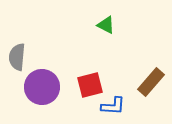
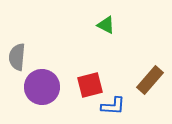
brown rectangle: moved 1 px left, 2 px up
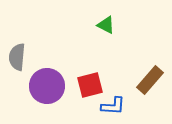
purple circle: moved 5 px right, 1 px up
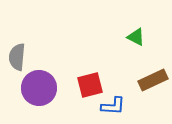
green triangle: moved 30 px right, 12 px down
brown rectangle: moved 3 px right; rotated 24 degrees clockwise
purple circle: moved 8 px left, 2 px down
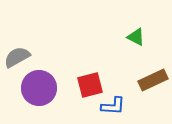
gray semicircle: rotated 56 degrees clockwise
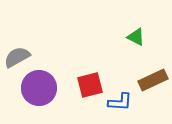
blue L-shape: moved 7 px right, 4 px up
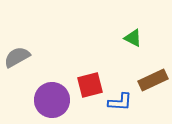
green triangle: moved 3 px left, 1 px down
purple circle: moved 13 px right, 12 px down
